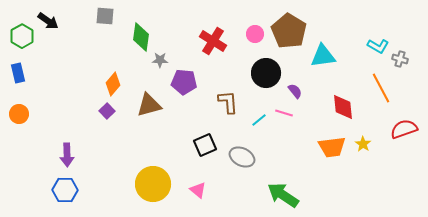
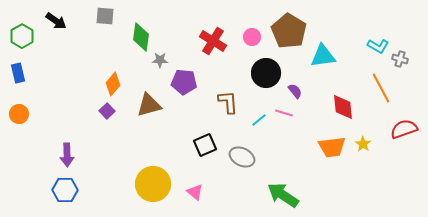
black arrow: moved 8 px right
pink circle: moved 3 px left, 3 px down
pink triangle: moved 3 px left, 2 px down
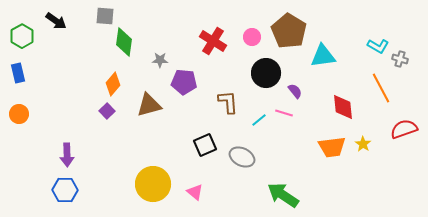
green diamond: moved 17 px left, 5 px down
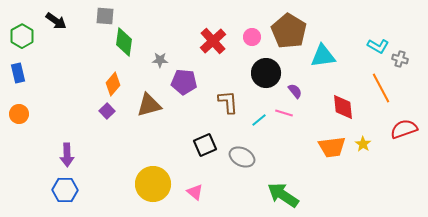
red cross: rotated 16 degrees clockwise
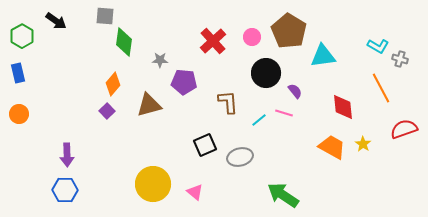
orange trapezoid: rotated 144 degrees counterclockwise
gray ellipse: moved 2 px left; rotated 40 degrees counterclockwise
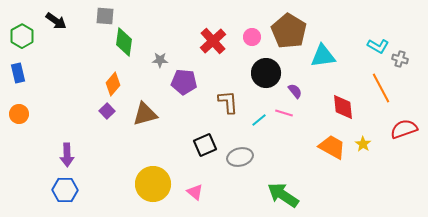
brown triangle: moved 4 px left, 9 px down
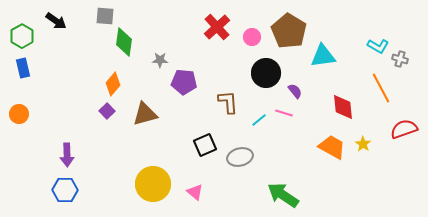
red cross: moved 4 px right, 14 px up
blue rectangle: moved 5 px right, 5 px up
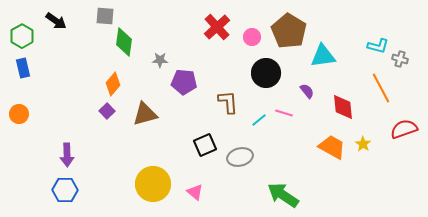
cyan L-shape: rotated 15 degrees counterclockwise
purple semicircle: moved 12 px right
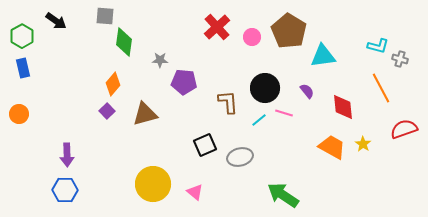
black circle: moved 1 px left, 15 px down
